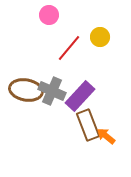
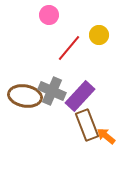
yellow circle: moved 1 px left, 2 px up
brown ellipse: moved 1 px left, 6 px down
brown rectangle: moved 1 px left
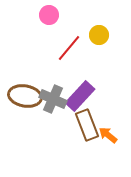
gray cross: moved 1 px right, 8 px down
orange arrow: moved 2 px right, 1 px up
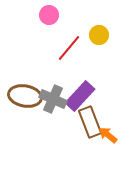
brown rectangle: moved 3 px right, 3 px up
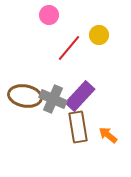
brown rectangle: moved 12 px left, 5 px down; rotated 12 degrees clockwise
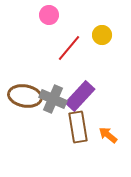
yellow circle: moved 3 px right
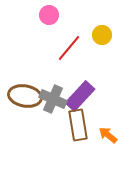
brown rectangle: moved 2 px up
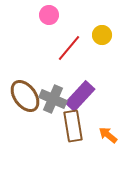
brown ellipse: rotated 44 degrees clockwise
brown rectangle: moved 5 px left, 1 px down
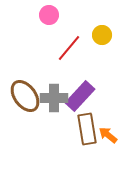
gray cross: moved 1 px right, 1 px up; rotated 24 degrees counterclockwise
brown rectangle: moved 14 px right, 3 px down
